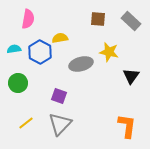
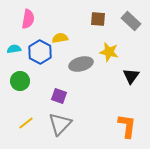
green circle: moved 2 px right, 2 px up
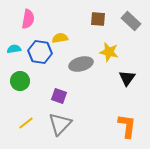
blue hexagon: rotated 20 degrees counterclockwise
black triangle: moved 4 px left, 2 px down
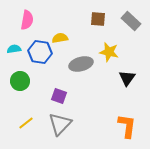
pink semicircle: moved 1 px left, 1 px down
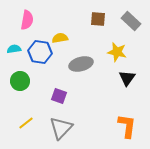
yellow star: moved 8 px right
gray triangle: moved 1 px right, 4 px down
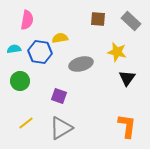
gray triangle: rotated 15 degrees clockwise
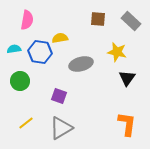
orange L-shape: moved 2 px up
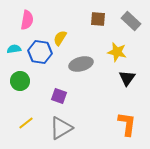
yellow semicircle: rotated 49 degrees counterclockwise
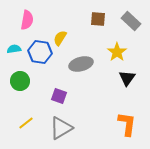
yellow star: rotated 24 degrees clockwise
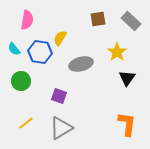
brown square: rotated 14 degrees counterclockwise
cyan semicircle: rotated 120 degrees counterclockwise
green circle: moved 1 px right
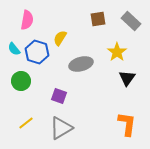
blue hexagon: moved 3 px left; rotated 10 degrees clockwise
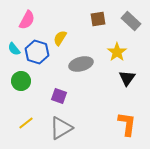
pink semicircle: rotated 18 degrees clockwise
